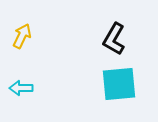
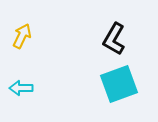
cyan square: rotated 15 degrees counterclockwise
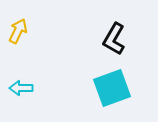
yellow arrow: moved 4 px left, 5 px up
cyan square: moved 7 px left, 4 px down
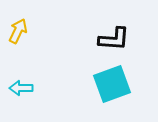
black L-shape: rotated 116 degrees counterclockwise
cyan square: moved 4 px up
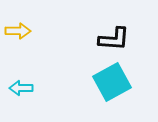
yellow arrow: rotated 65 degrees clockwise
cyan square: moved 2 px up; rotated 9 degrees counterclockwise
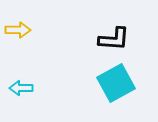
yellow arrow: moved 1 px up
cyan square: moved 4 px right, 1 px down
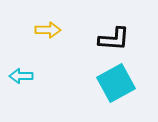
yellow arrow: moved 30 px right
cyan arrow: moved 12 px up
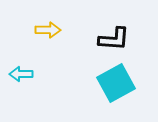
cyan arrow: moved 2 px up
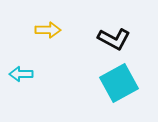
black L-shape: rotated 24 degrees clockwise
cyan square: moved 3 px right
